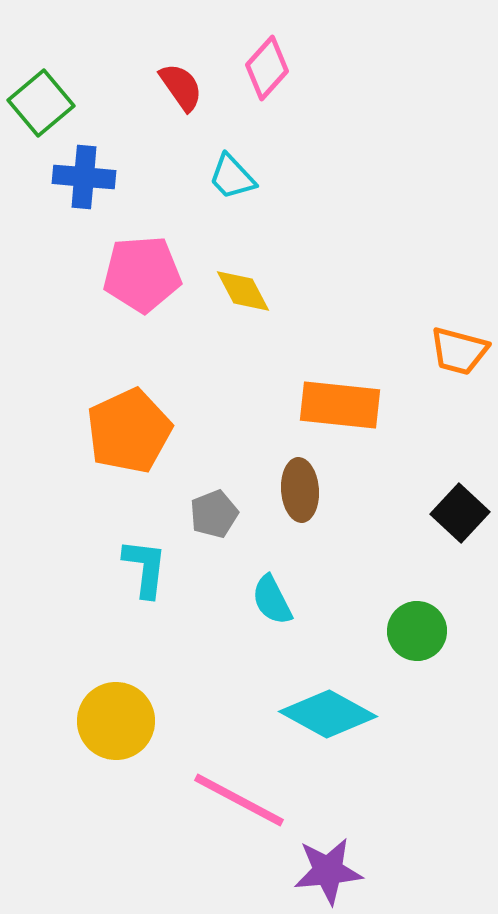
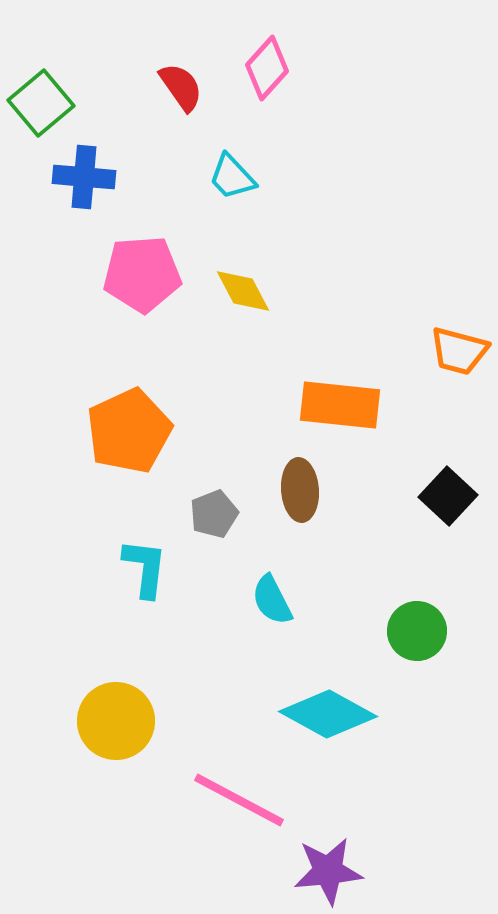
black square: moved 12 px left, 17 px up
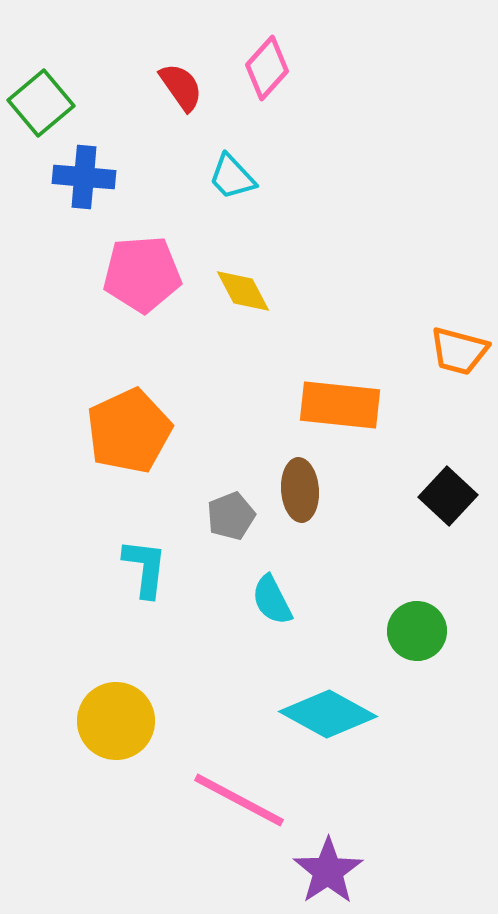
gray pentagon: moved 17 px right, 2 px down
purple star: rotated 28 degrees counterclockwise
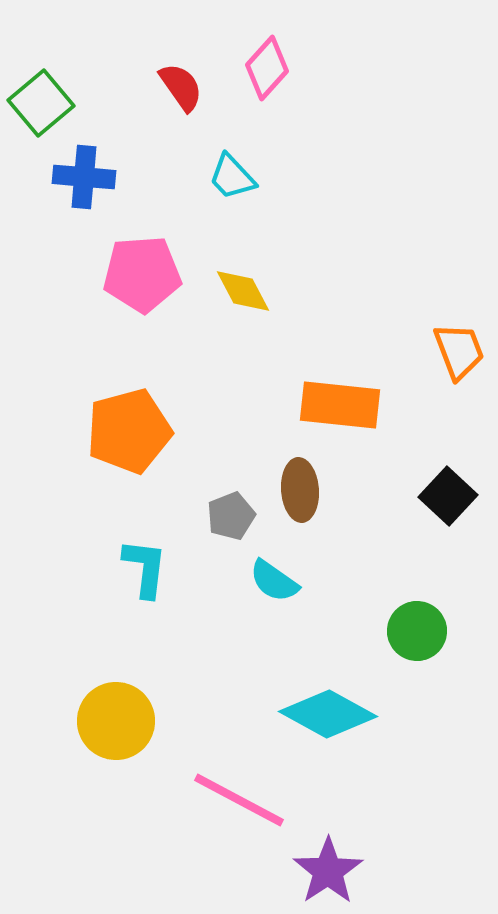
orange trapezoid: rotated 126 degrees counterclockwise
orange pentagon: rotated 10 degrees clockwise
cyan semicircle: moved 2 px right, 19 px up; rotated 28 degrees counterclockwise
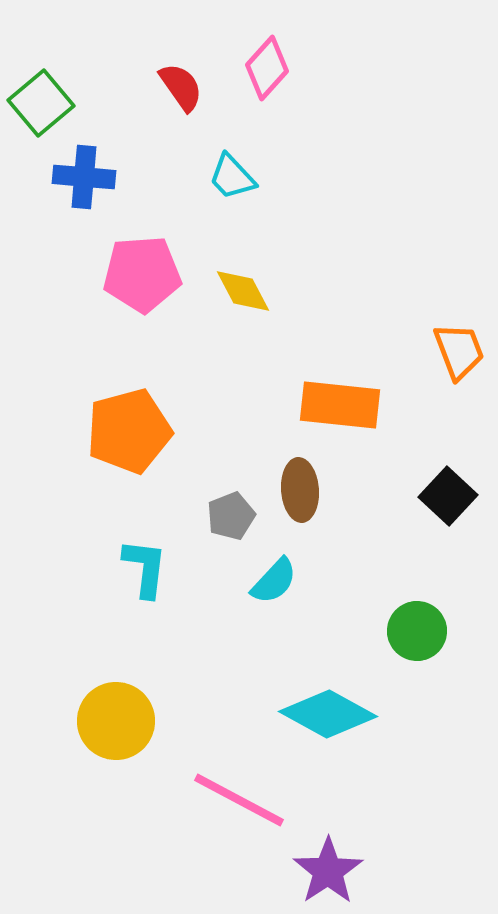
cyan semicircle: rotated 82 degrees counterclockwise
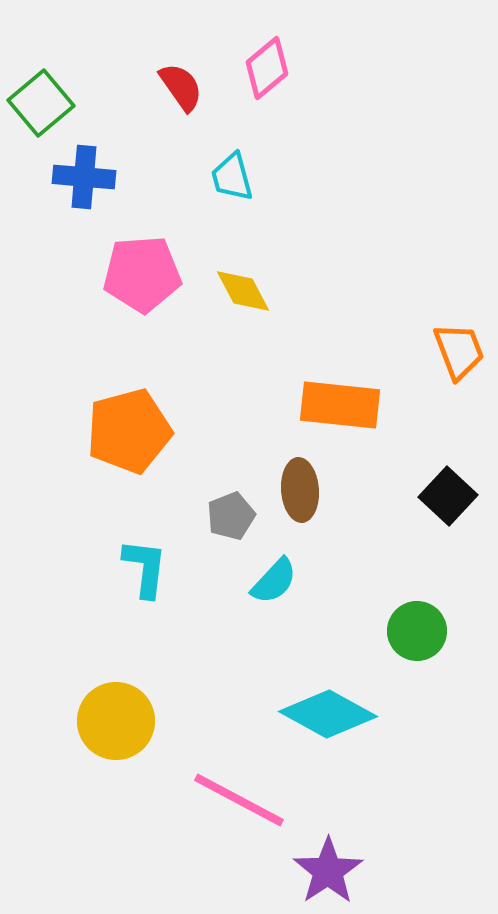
pink diamond: rotated 8 degrees clockwise
cyan trapezoid: rotated 28 degrees clockwise
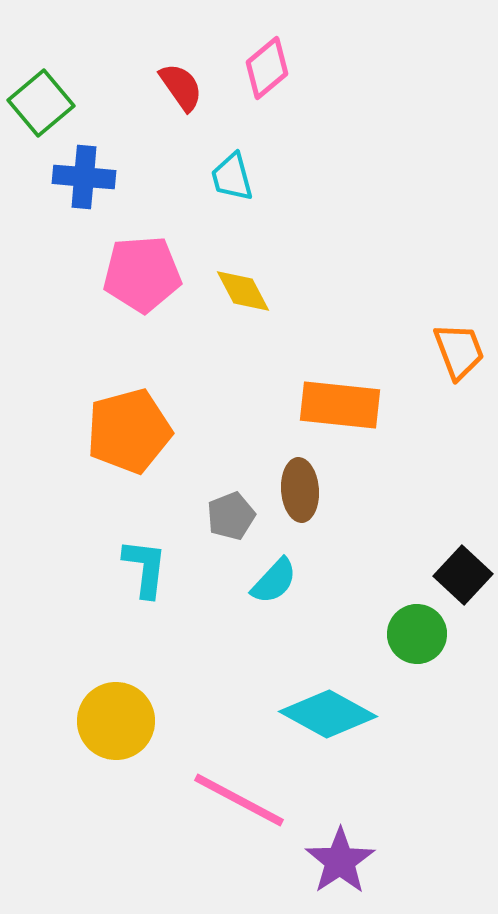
black square: moved 15 px right, 79 px down
green circle: moved 3 px down
purple star: moved 12 px right, 10 px up
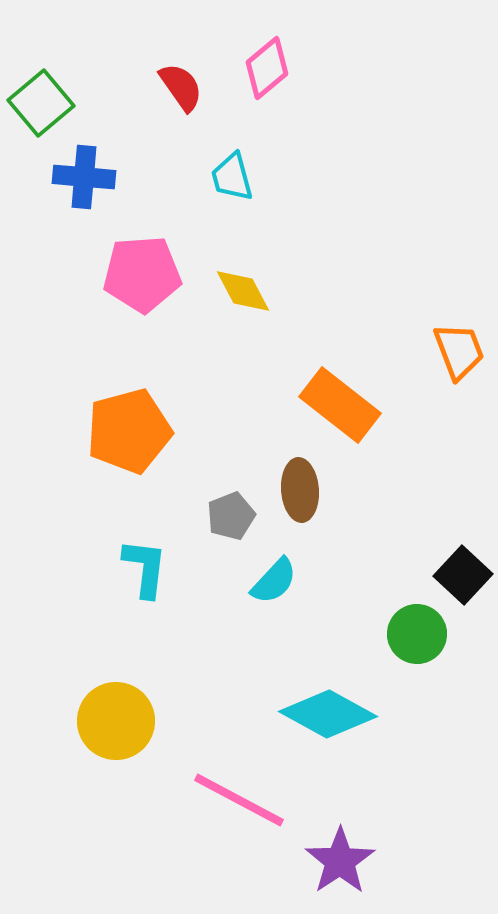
orange rectangle: rotated 32 degrees clockwise
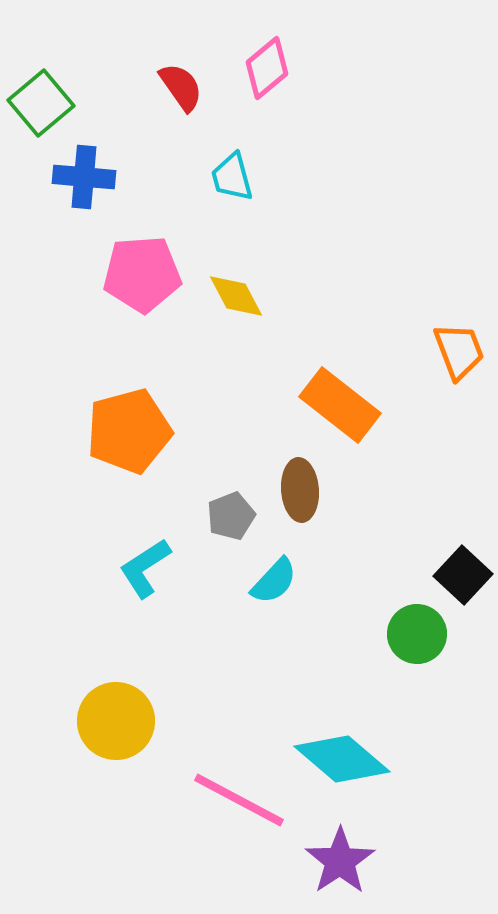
yellow diamond: moved 7 px left, 5 px down
cyan L-shape: rotated 130 degrees counterclockwise
cyan diamond: moved 14 px right, 45 px down; rotated 12 degrees clockwise
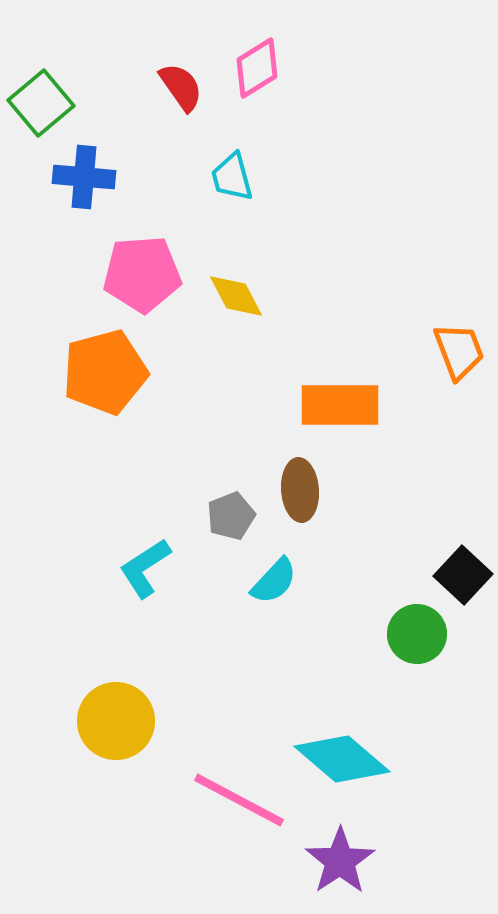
pink diamond: moved 10 px left; rotated 8 degrees clockwise
orange rectangle: rotated 38 degrees counterclockwise
orange pentagon: moved 24 px left, 59 px up
